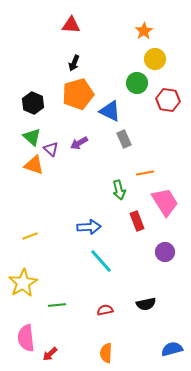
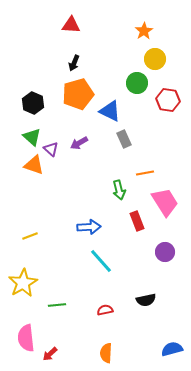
black semicircle: moved 4 px up
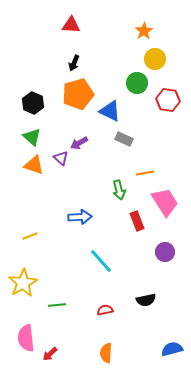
gray rectangle: rotated 42 degrees counterclockwise
purple triangle: moved 10 px right, 9 px down
blue arrow: moved 9 px left, 10 px up
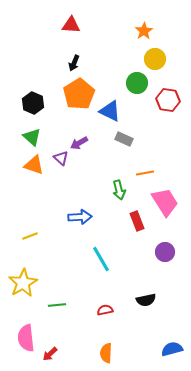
orange pentagon: moved 1 px right; rotated 16 degrees counterclockwise
cyan line: moved 2 px up; rotated 12 degrees clockwise
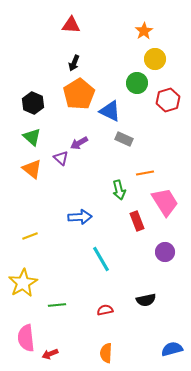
red hexagon: rotated 25 degrees counterclockwise
orange triangle: moved 2 px left, 4 px down; rotated 20 degrees clockwise
red arrow: rotated 21 degrees clockwise
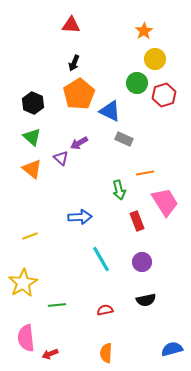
red hexagon: moved 4 px left, 5 px up
purple circle: moved 23 px left, 10 px down
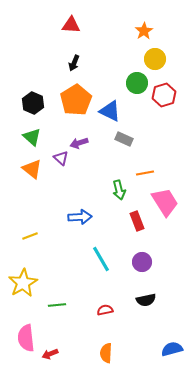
orange pentagon: moved 3 px left, 6 px down
purple arrow: rotated 12 degrees clockwise
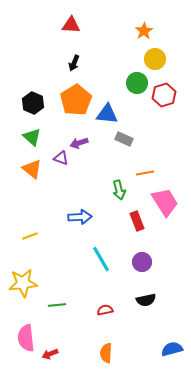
blue triangle: moved 3 px left, 3 px down; rotated 20 degrees counterclockwise
purple triangle: rotated 21 degrees counterclockwise
yellow star: rotated 24 degrees clockwise
